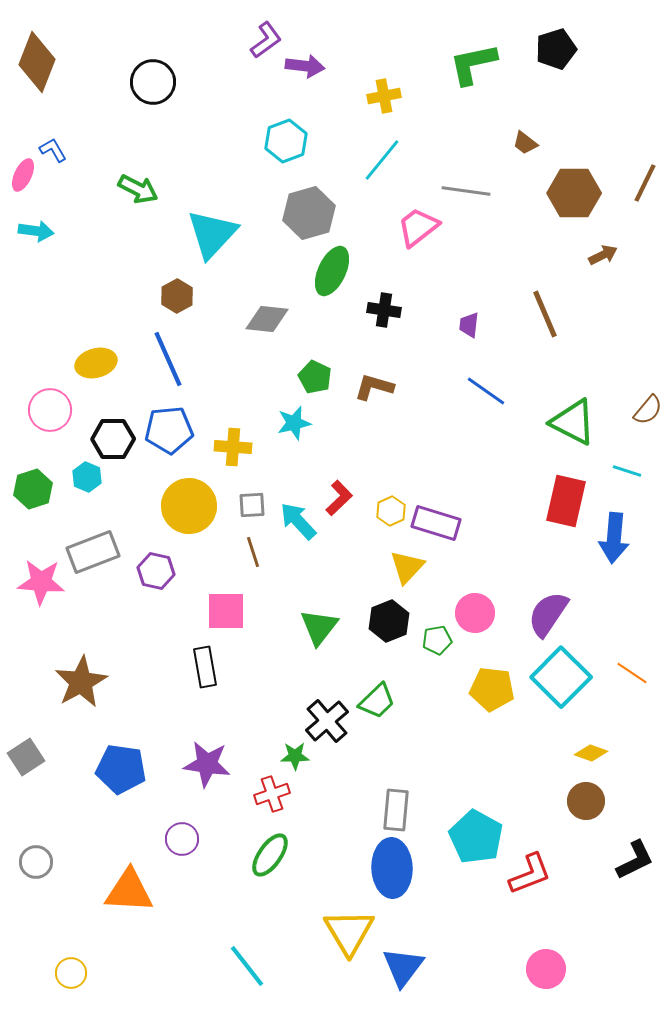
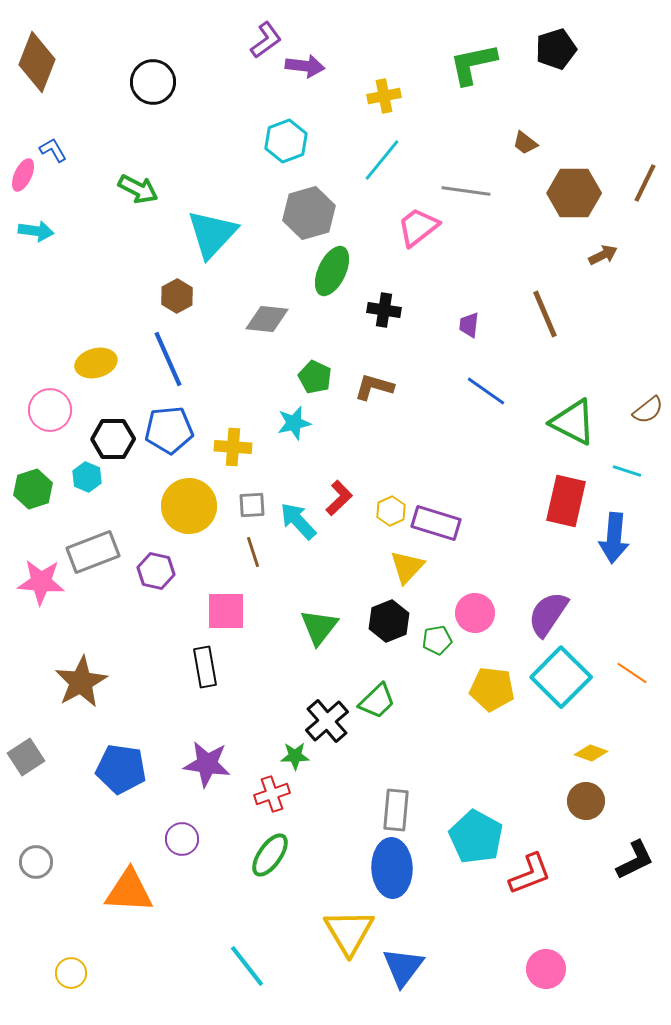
brown semicircle at (648, 410): rotated 12 degrees clockwise
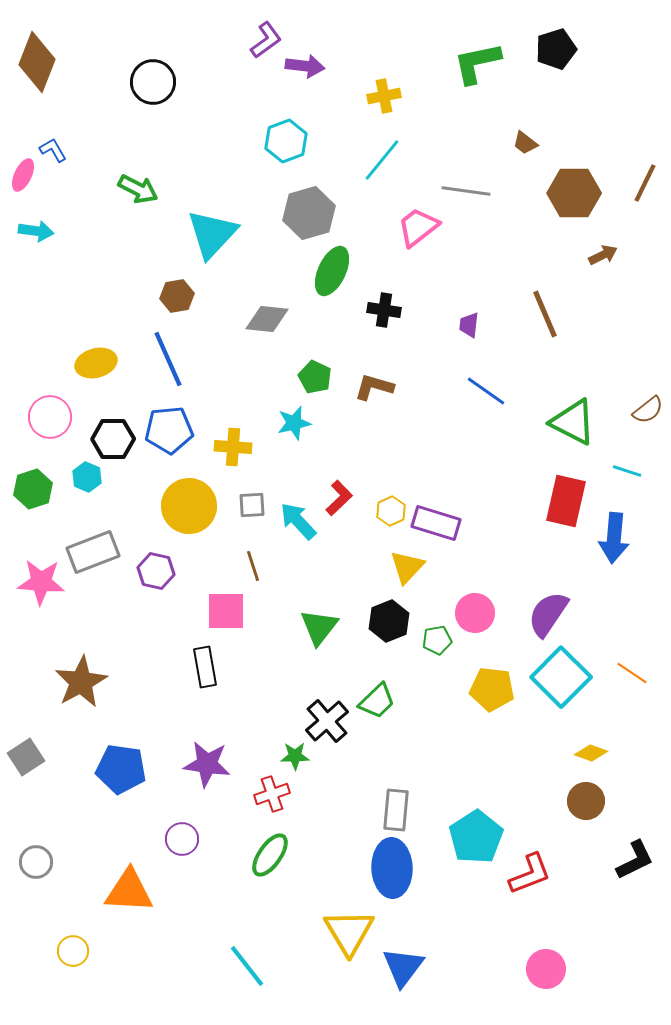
green L-shape at (473, 64): moved 4 px right, 1 px up
brown hexagon at (177, 296): rotated 20 degrees clockwise
pink circle at (50, 410): moved 7 px down
brown line at (253, 552): moved 14 px down
cyan pentagon at (476, 837): rotated 10 degrees clockwise
yellow circle at (71, 973): moved 2 px right, 22 px up
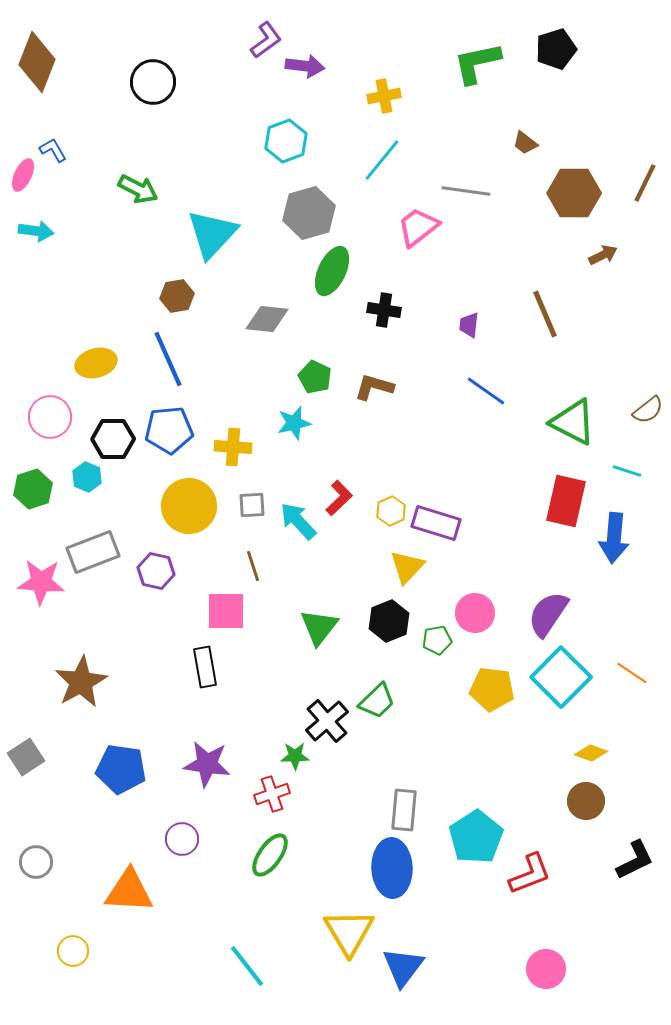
gray rectangle at (396, 810): moved 8 px right
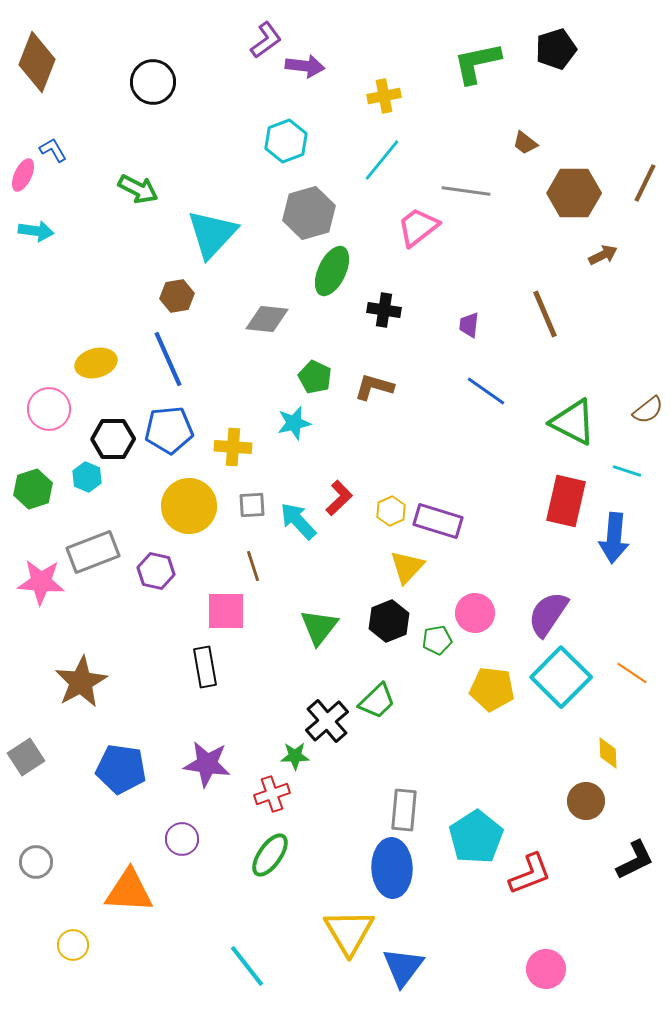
pink circle at (50, 417): moved 1 px left, 8 px up
purple rectangle at (436, 523): moved 2 px right, 2 px up
yellow diamond at (591, 753): moved 17 px right; rotated 68 degrees clockwise
yellow circle at (73, 951): moved 6 px up
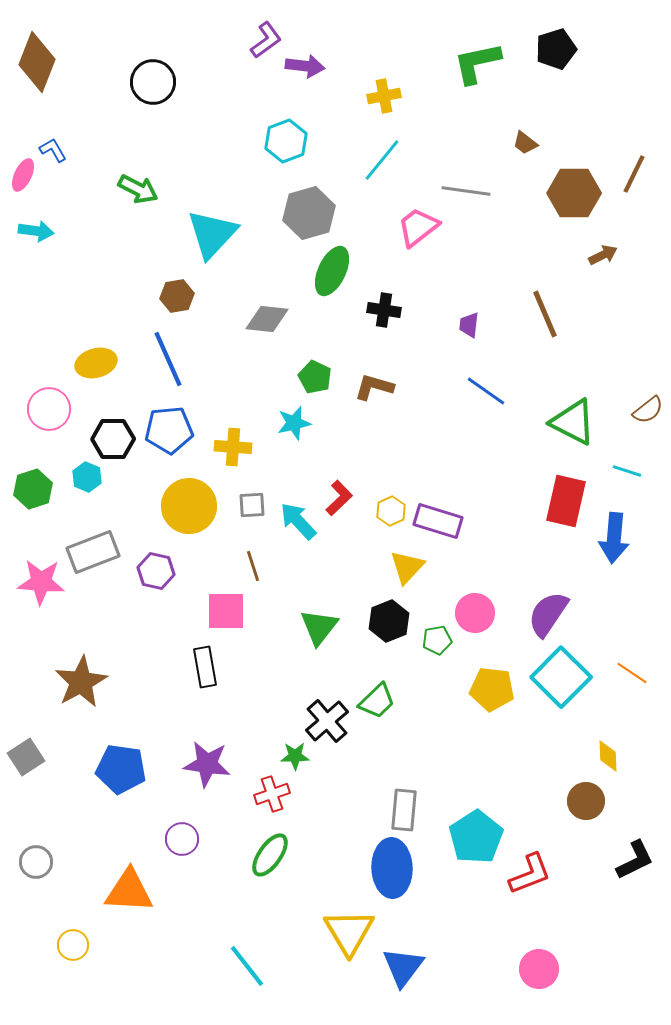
brown line at (645, 183): moved 11 px left, 9 px up
yellow diamond at (608, 753): moved 3 px down
pink circle at (546, 969): moved 7 px left
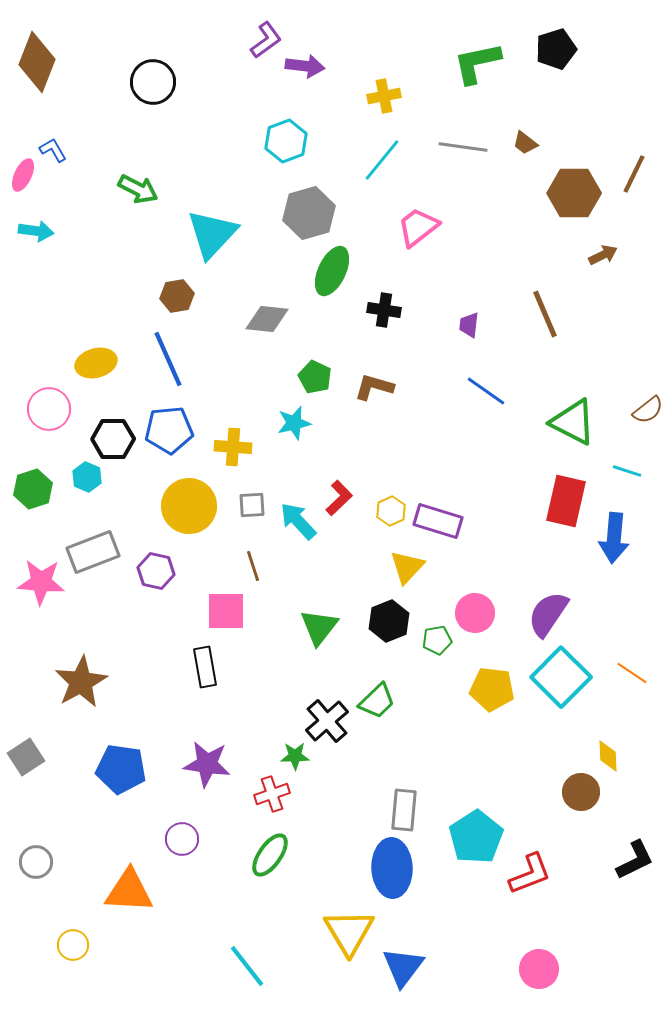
gray line at (466, 191): moved 3 px left, 44 px up
brown circle at (586, 801): moved 5 px left, 9 px up
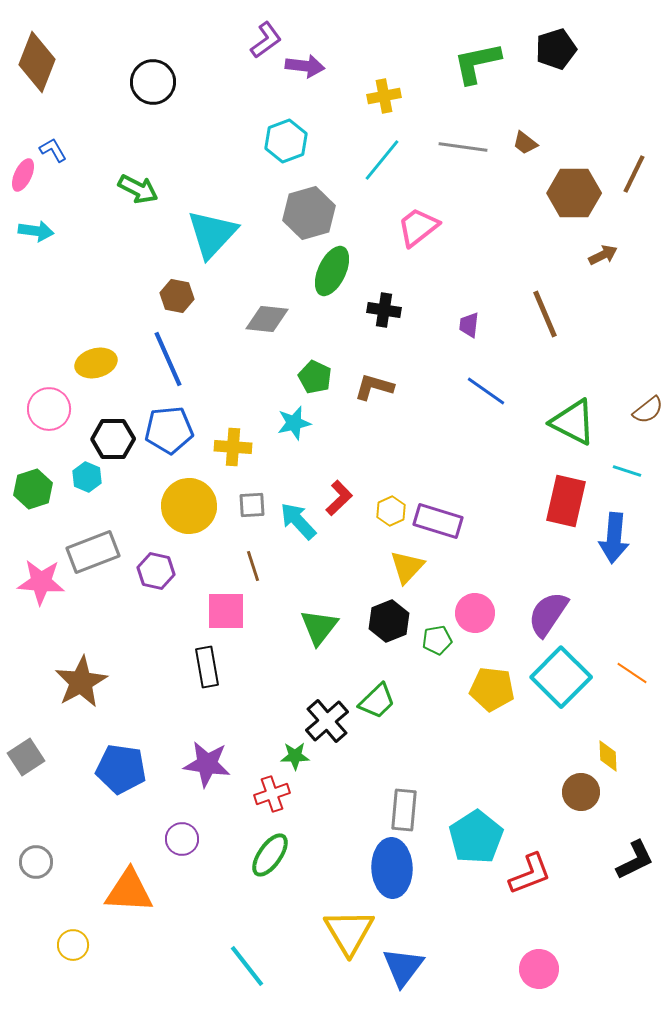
brown hexagon at (177, 296): rotated 20 degrees clockwise
black rectangle at (205, 667): moved 2 px right
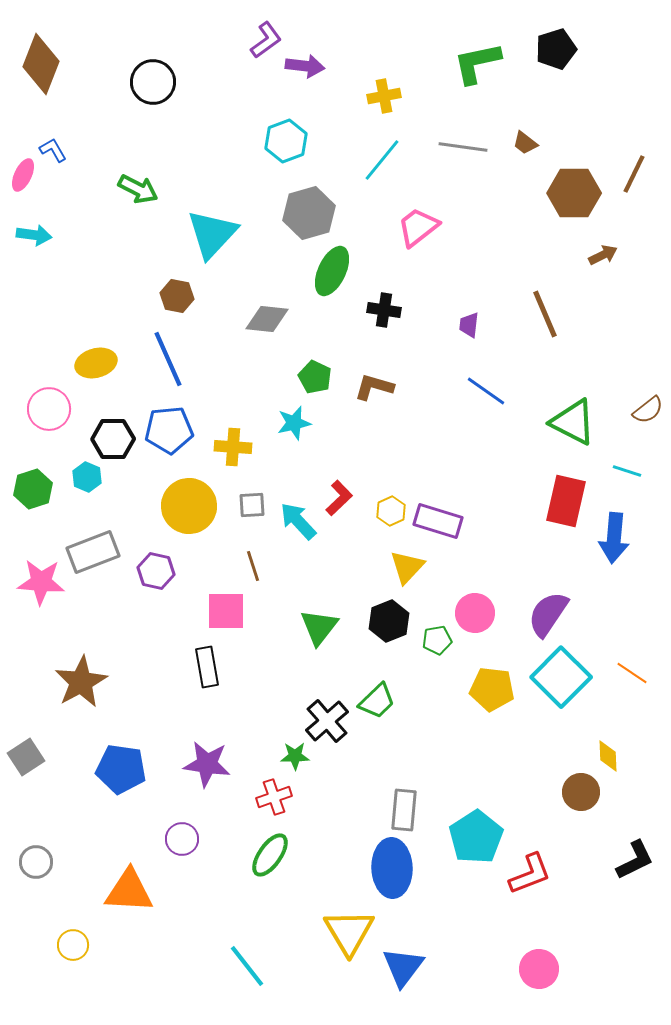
brown diamond at (37, 62): moved 4 px right, 2 px down
cyan arrow at (36, 231): moved 2 px left, 4 px down
red cross at (272, 794): moved 2 px right, 3 px down
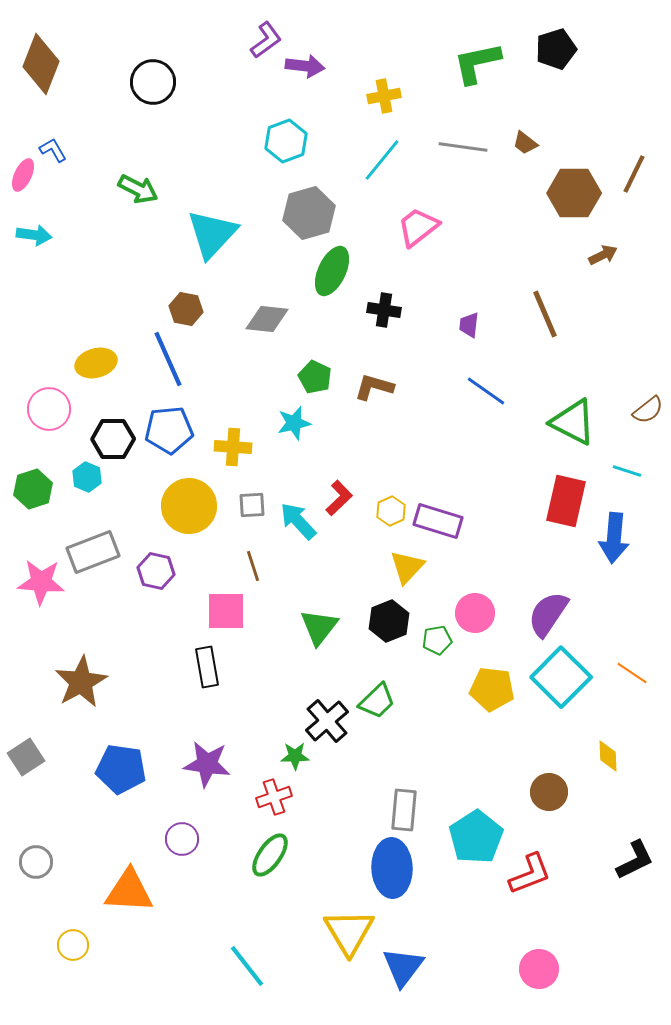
brown hexagon at (177, 296): moved 9 px right, 13 px down
brown circle at (581, 792): moved 32 px left
